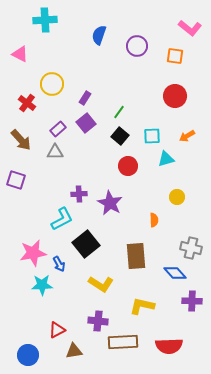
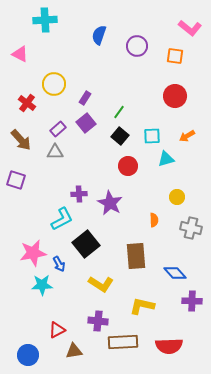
yellow circle at (52, 84): moved 2 px right
gray cross at (191, 248): moved 20 px up
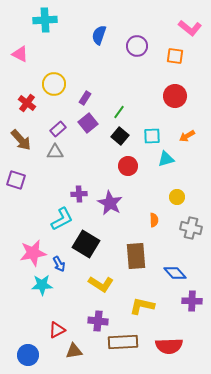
purple square at (86, 123): moved 2 px right
black square at (86, 244): rotated 20 degrees counterclockwise
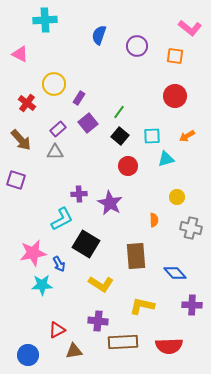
purple rectangle at (85, 98): moved 6 px left
purple cross at (192, 301): moved 4 px down
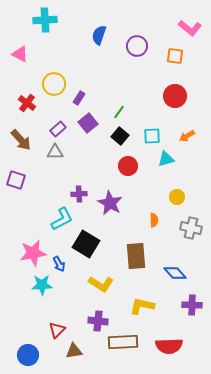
red triangle at (57, 330): rotated 18 degrees counterclockwise
